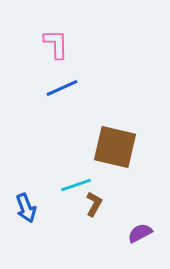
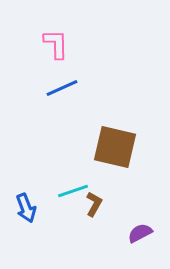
cyan line: moved 3 px left, 6 px down
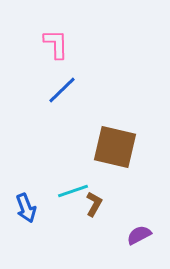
blue line: moved 2 px down; rotated 20 degrees counterclockwise
purple semicircle: moved 1 px left, 2 px down
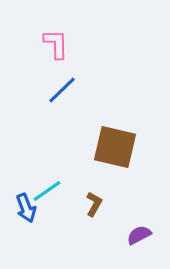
cyan line: moved 26 px left; rotated 16 degrees counterclockwise
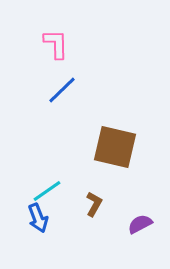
blue arrow: moved 12 px right, 10 px down
purple semicircle: moved 1 px right, 11 px up
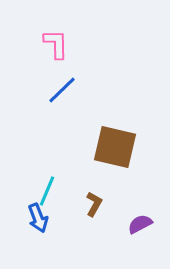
cyan line: rotated 32 degrees counterclockwise
